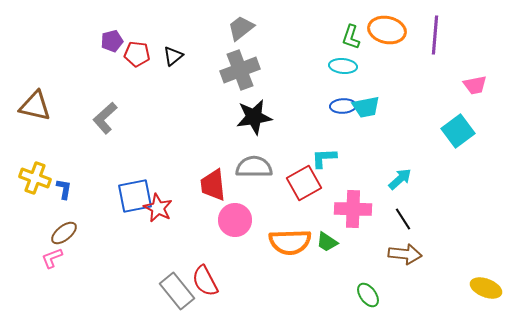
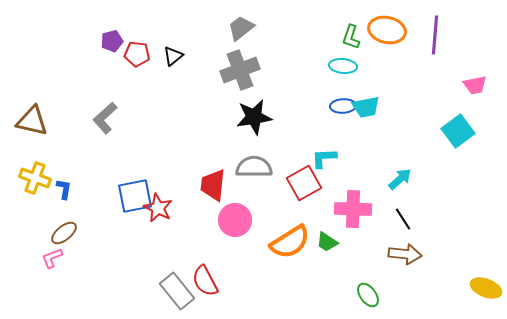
brown triangle: moved 3 px left, 15 px down
red trapezoid: rotated 12 degrees clockwise
orange semicircle: rotated 30 degrees counterclockwise
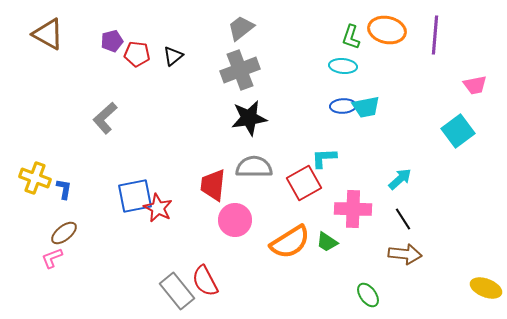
black star: moved 5 px left, 1 px down
brown triangle: moved 16 px right, 87 px up; rotated 16 degrees clockwise
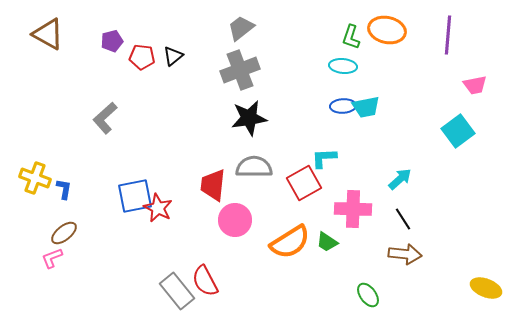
purple line: moved 13 px right
red pentagon: moved 5 px right, 3 px down
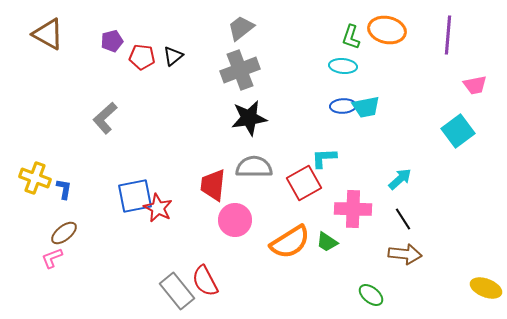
green ellipse: moved 3 px right; rotated 15 degrees counterclockwise
